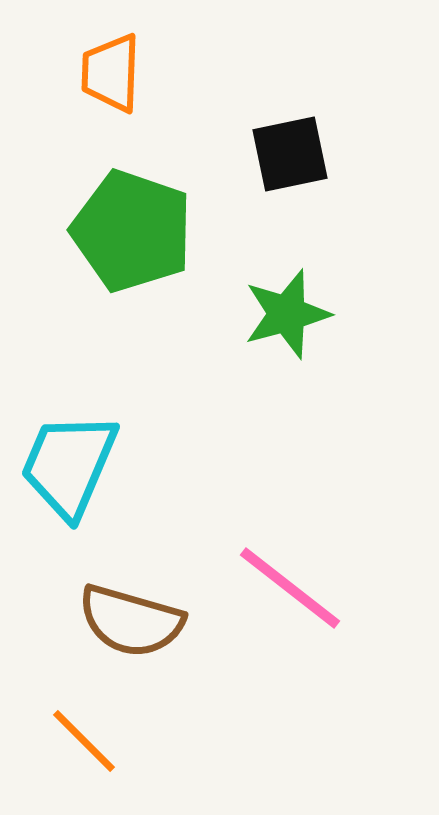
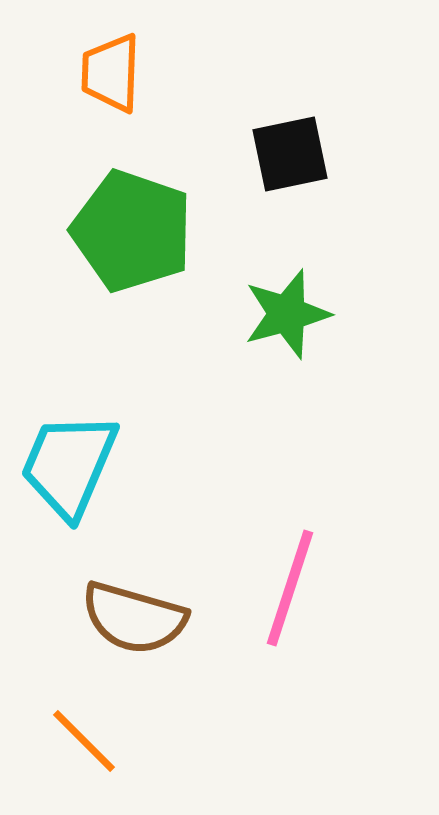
pink line: rotated 70 degrees clockwise
brown semicircle: moved 3 px right, 3 px up
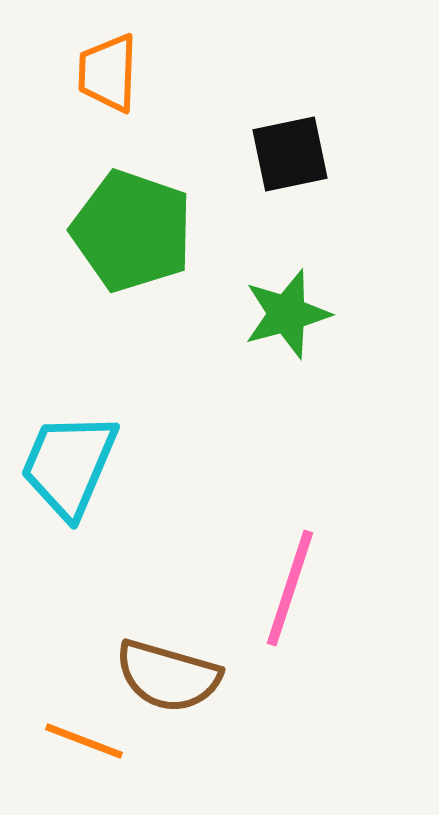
orange trapezoid: moved 3 px left
brown semicircle: moved 34 px right, 58 px down
orange line: rotated 24 degrees counterclockwise
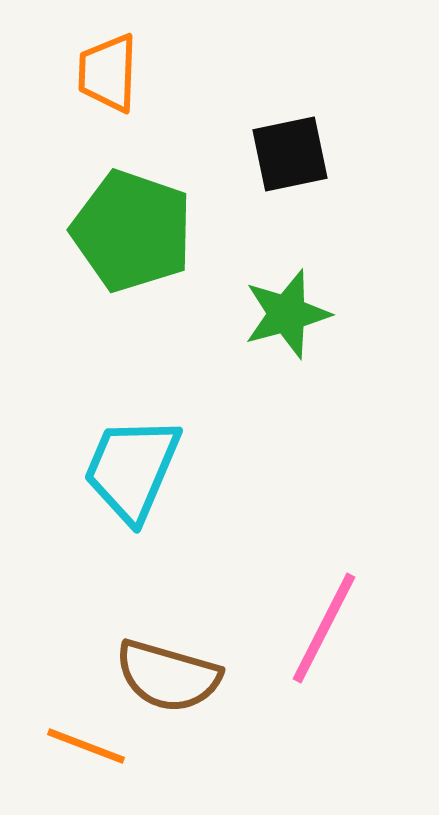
cyan trapezoid: moved 63 px right, 4 px down
pink line: moved 34 px right, 40 px down; rotated 9 degrees clockwise
orange line: moved 2 px right, 5 px down
